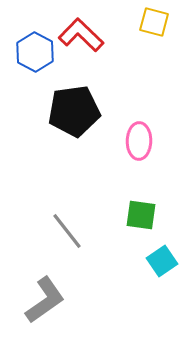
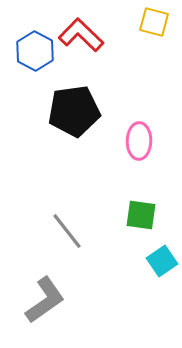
blue hexagon: moved 1 px up
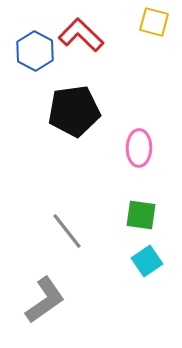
pink ellipse: moved 7 px down
cyan square: moved 15 px left
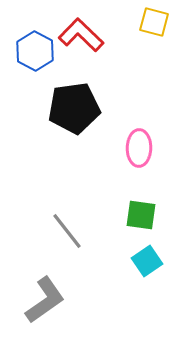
black pentagon: moved 3 px up
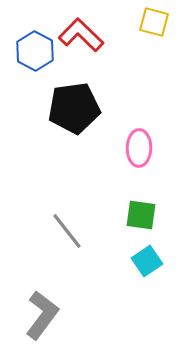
gray L-shape: moved 3 px left, 15 px down; rotated 18 degrees counterclockwise
